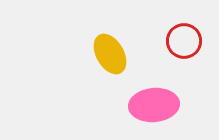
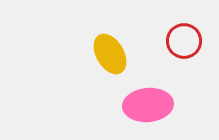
pink ellipse: moved 6 px left
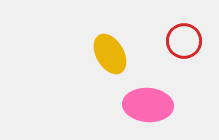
pink ellipse: rotated 9 degrees clockwise
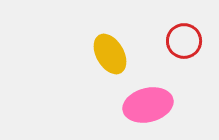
pink ellipse: rotated 18 degrees counterclockwise
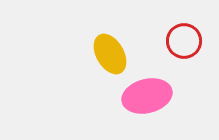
pink ellipse: moved 1 px left, 9 px up
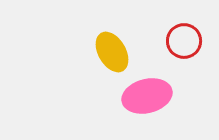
yellow ellipse: moved 2 px right, 2 px up
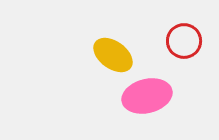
yellow ellipse: moved 1 px right, 3 px down; rotated 24 degrees counterclockwise
